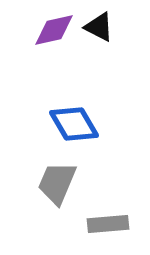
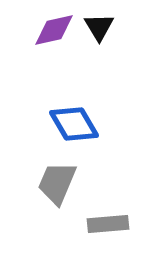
black triangle: rotated 32 degrees clockwise
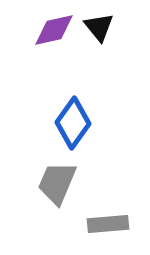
black triangle: rotated 8 degrees counterclockwise
blue diamond: moved 1 px left, 1 px up; rotated 66 degrees clockwise
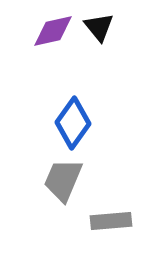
purple diamond: moved 1 px left, 1 px down
gray trapezoid: moved 6 px right, 3 px up
gray rectangle: moved 3 px right, 3 px up
